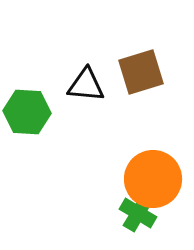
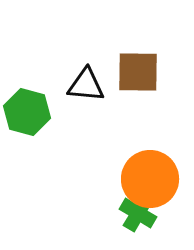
brown square: moved 3 px left; rotated 18 degrees clockwise
green hexagon: rotated 12 degrees clockwise
orange circle: moved 3 px left
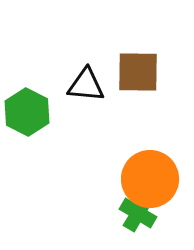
green hexagon: rotated 12 degrees clockwise
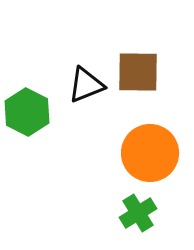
black triangle: rotated 27 degrees counterclockwise
orange circle: moved 26 px up
green cross: rotated 27 degrees clockwise
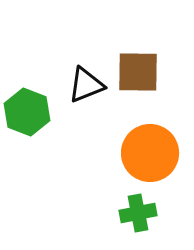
green hexagon: rotated 6 degrees counterclockwise
green cross: rotated 21 degrees clockwise
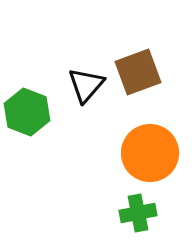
brown square: rotated 21 degrees counterclockwise
black triangle: rotated 27 degrees counterclockwise
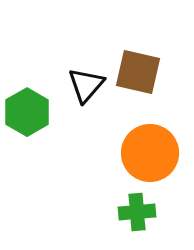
brown square: rotated 33 degrees clockwise
green hexagon: rotated 9 degrees clockwise
green cross: moved 1 px left, 1 px up; rotated 6 degrees clockwise
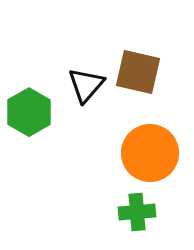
green hexagon: moved 2 px right
